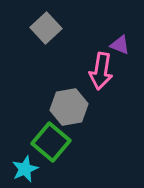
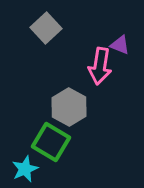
pink arrow: moved 1 px left, 5 px up
gray hexagon: rotated 21 degrees counterclockwise
green square: rotated 9 degrees counterclockwise
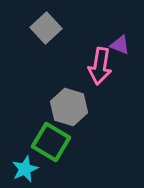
gray hexagon: rotated 12 degrees counterclockwise
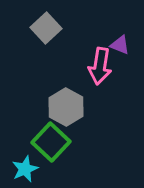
gray hexagon: moved 3 px left; rotated 12 degrees clockwise
green square: rotated 12 degrees clockwise
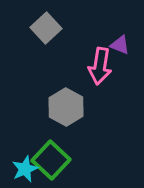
green square: moved 18 px down
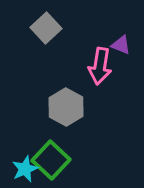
purple triangle: moved 1 px right
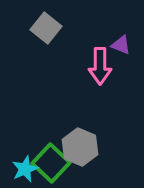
gray square: rotated 8 degrees counterclockwise
pink arrow: rotated 9 degrees counterclockwise
gray hexagon: moved 14 px right, 40 px down; rotated 6 degrees counterclockwise
green square: moved 3 px down
